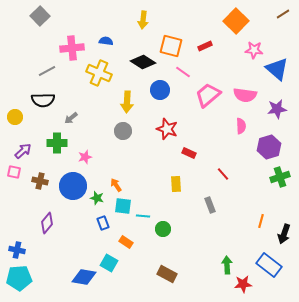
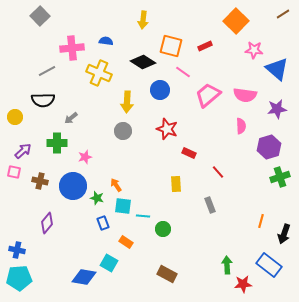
red line at (223, 174): moved 5 px left, 2 px up
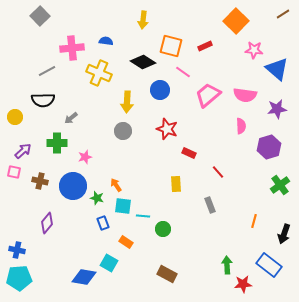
green cross at (280, 177): moved 8 px down; rotated 18 degrees counterclockwise
orange line at (261, 221): moved 7 px left
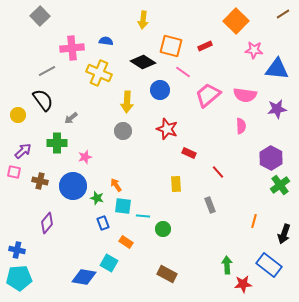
blue triangle at (277, 69): rotated 35 degrees counterclockwise
black semicircle at (43, 100): rotated 125 degrees counterclockwise
yellow circle at (15, 117): moved 3 px right, 2 px up
purple hexagon at (269, 147): moved 2 px right, 11 px down; rotated 15 degrees counterclockwise
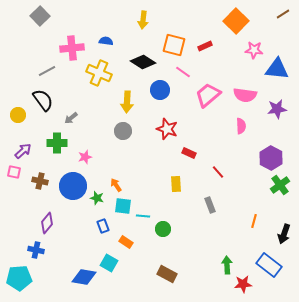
orange square at (171, 46): moved 3 px right, 1 px up
blue rectangle at (103, 223): moved 3 px down
blue cross at (17, 250): moved 19 px right
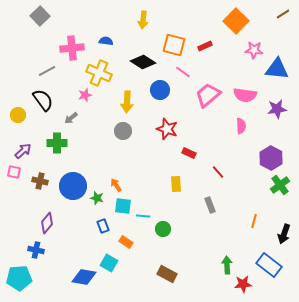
pink star at (85, 157): moved 62 px up
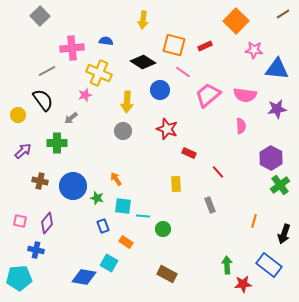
pink square at (14, 172): moved 6 px right, 49 px down
orange arrow at (116, 185): moved 6 px up
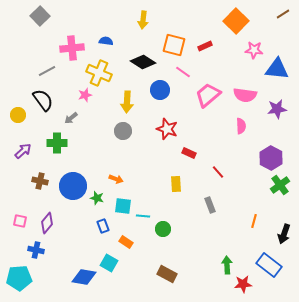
orange arrow at (116, 179): rotated 144 degrees clockwise
